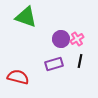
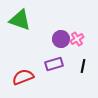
green triangle: moved 6 px left, 3 px down
black line: moved 3 px right, 5 px down
red semicircle: moved 5 px right; rotated 35 degrees counterclockwise
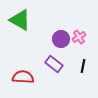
green triangle: rotated 10 degrees clockwise
pink cross: moved 2 px right, 2 px up
purple rectangle: rotated 54 degrees clockwise
red semicircle: rotated 25 degrees clockwise
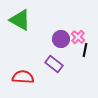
pink cross: moved 1 px left; rotated 16 degrees counterclockwise
black line: moved 2 px right, 16 px up
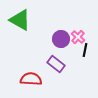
purple rectangle: moved 2 px right
red semicircle: moved 8 px right, 2 px down
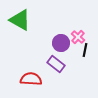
purple circle: moved 4 px down
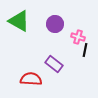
green triangle: moved 1 px left, 1 px down
pink cross: rotated 24 degrees counterclockwise
purple circle: moved 6 px left, 19 px up
purple rectangle: moved 2 px left
